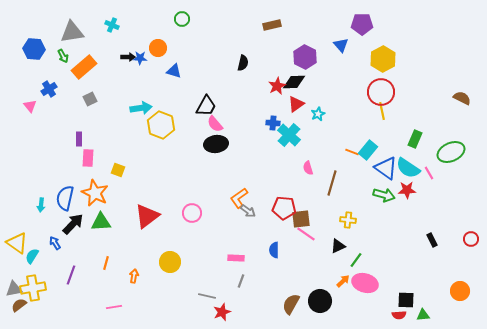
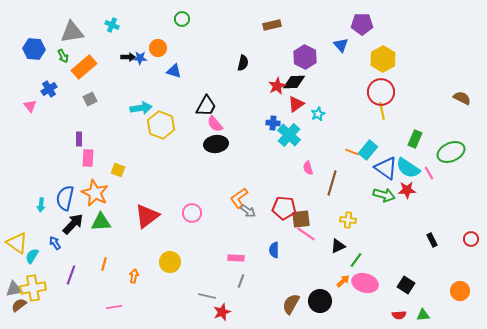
orange line at (106, 263): moved 2 px left, 1 px down
black square at (406, 300): moved 15 px up; rotated 30 degrees clockwise
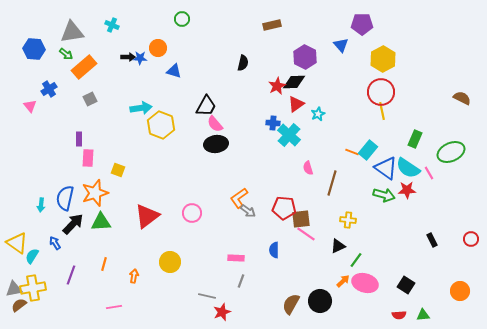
green arrow at (63, 56): moved 3 px right, 2 px up; rotated 24 degrees counterclockwise
orange star at (95, 193): rotated 28 degrees clockwise
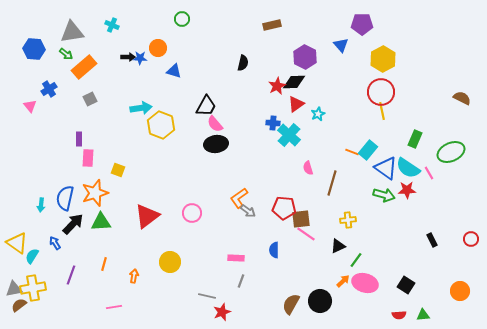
yellow cross at (348, 220): rotated 14 degrees counterclockwise
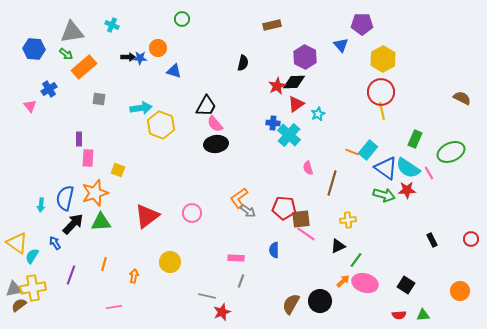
gray square at (90, 99): moved 9 px right; rotated 32 degrees clockwise
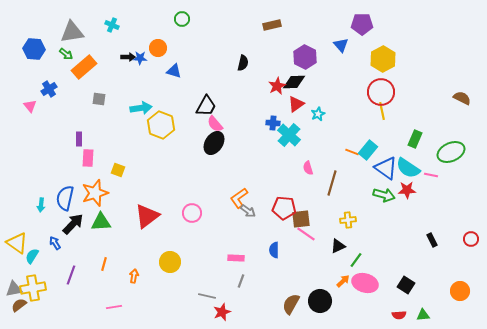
black ellipse at (216, 144): moved 2 px left, 1 px up; rotated 50 degrees counterclockwise
pink line at (429, 173): moved 2 px right, 2 px down; rotated 48 degrees counterclockwise
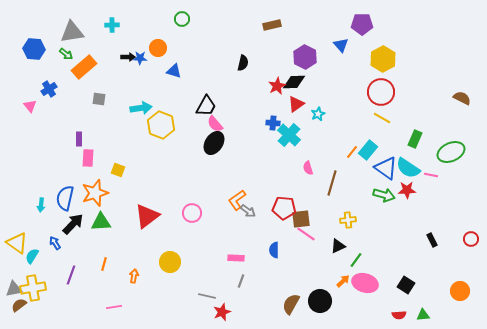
cyan cross at (112, 25): rotated 24 degrees counterclockwise
yellow line at (382, 111): moved 7 px down; rotated 48 degrees counterclockwise
orange line at (352, 152): rotated 72 degrees counterclockwise
orange L-shape at (239, 198): moved 2 px left, 2 px down
